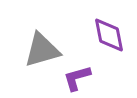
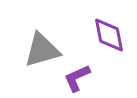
purple L-shape: rotated 8 degrees counterclockwise
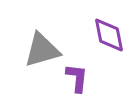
purple L-shape: rotated 120 degrees clockwise
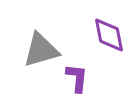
gray triangle: moved 1 px left
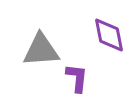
gray triangle: rotated 12 degrees clockwise
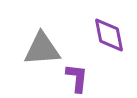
gray triangle: moved 1 px right, 1 px up
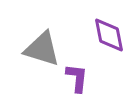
gray triangle: rotated 21 degrees clockwise
